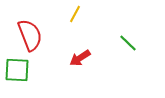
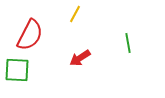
red semicircle: rotated 48 degrees clockwise
green line: rotated 36 degrees clockwise
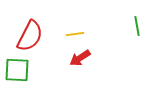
yellow line: moved 20 px down; rotated 54 degrees clockwise
red semicircle: moved 1 px down
green line: moved 9 px right, 17 px up
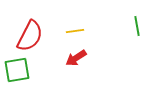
yellow line: moved 3 px up
red arrow: moved 4 px left
green square: rotated 12 degrees counterclockwise
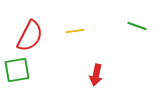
green line: rotated 60 degrees counterclockwise
red arrow: moved 20 px right, 17 px down; rotated 45 degrees counterclockwise
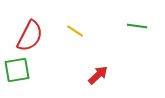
green line: rotated 12 degrees counterclockwise
yellow line: rotated 42 degrees clockwise
red arrow: moved 2 px right; rotated 145 degrees counterclockwise
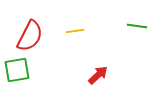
yellow line: rotated 42 degrees counterclockwise
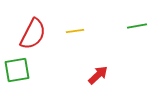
green line: rotated 18 degrees counterclockwise
red semicircle: moved 3 px right, 2 px up
